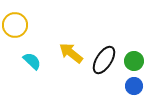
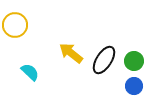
cyan semicircle: moved 2 px left, 11 px down
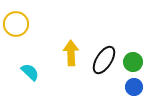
yellow circle: moved 1 px right, 1 px up
yellow arrow: rotated 50 degrees clockwise
green circle: moved 1 px left, 1 px down
blue circle: moved 1 px down
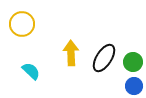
yellow circle: moved 6 px right
black ellipse: moved 2 px up
cyan semicircle: moved 1 px right, 1 px up
blue circle: moved 1 px up
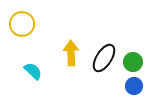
cyan semicircle: moved 2 px right
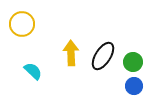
black ellipse: moved 1 px left, 2 px up
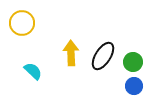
yellow circle: moved 1 px up
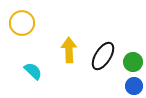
yellow arrow: moved 2 px left, 3 px up
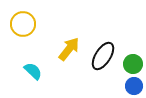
yellow circle: moved 1 px right, 1 px down
yellow arrow: moved 1 px up; rotated 40 degrees clockwise
green circle: moved 2 px down
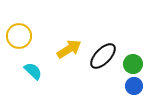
yellow circle: moved 4 px left, 12 px down
yellow arrow: rotated 20 degrees clockwise
black ellipse: rotated 12 degrees clockwise
